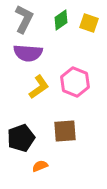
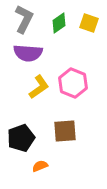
green diamond: moved 2 px left, 3 px down
pink hexagon: moved 2 px left, 1 px down
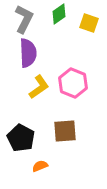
green diamond: moved 9 px up
purple semicircle: rotated 96 degrees counterclockwise
black pentagon: rotated 24 degrees counterclockwise
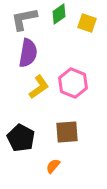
gray L-shape: rotated 128 degrees counterclockwise
yellow square: moved 2 px left
purple semicircle: rotated 12 degrees clockwise
brown square: moved 2 px right, 1 px down
orange semicircle: moved 13 px right; rotated 28 degrees counterclockwise
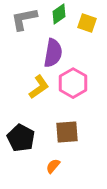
purple semicircle: moved 25 px right
pink hexagon: rotated 8 degrees clockwise
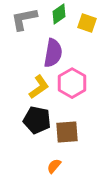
pink hexagon: moved 1 px left
black pentagon: moved 16 px right, 18 px up; rotated 16 degrees counterclockwise
orange semicircle: moved 1 px right
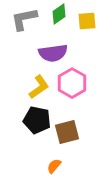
yellow square: moved 2 px up; rotated 24 degrees counterclockwise
purple semicircle: rotated 72 degrees clockwise
brown square: rotated 10 degrees counterclockwise
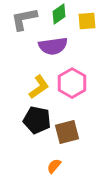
purple semicircle: moved 7 px up
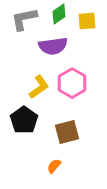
black pentagon: moved 13 px left; rotated 24 degrees clockwise
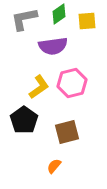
pink hexagon: rotated 16 degrees clockwise
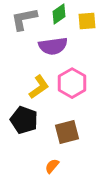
pink hexagon: rotated 16 degrees counterclockwise
black pentagon: rotated 16 degrees counterclockwise
orange semicircle: moved 2 px left
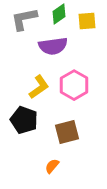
pink hexagon: moved 2 px right, 2 px down
